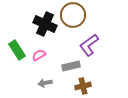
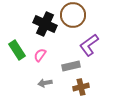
pink semicircle: moved 1 px right; rotated 24 degrees counterclockwise
brown cross: moved 2 px left, 1 px down
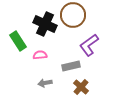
green rectangle: moved 1 px right, 9 px up
pink semicircle: rotated 48 degrees clockwise
brown cross: rotated 35 degrees counterclockwise
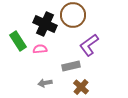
pink semicircle: moved 6 px up
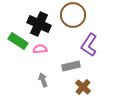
black cross: moved 6 px left
green rectangle: rotated 24 degrees counterclockwise
purple L-shape: rotated 20 degrees counterclockwise
gray arrow: moved 2 px left, 3 px up; rotated 80 degrees clockwise
brown cross: moved 2 px right
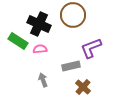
purple L-shape: moved 2 px right, 3 px down; rotated 35 degrees clockwise
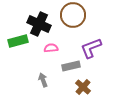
green rectangle: rotated 48 degrees counterclockwise
pink semicircle: moved 11 px right, 1 px up
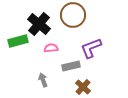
black cross: rotated 15 degrees clockwise
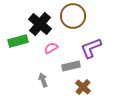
brown circle: moved 1 px down
black cross: moved 1 px right
pink semicircle: rotated 24 degrees counterclockwise
